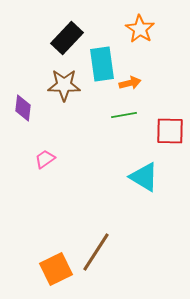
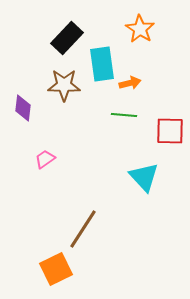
green line: rotated 15 degrees clockwise
cyan triangle: rotated 16 degrees clockwise
brown line: moved 13 px left, 23 px up
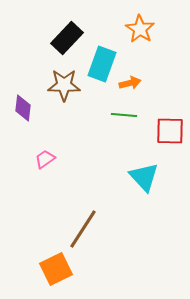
cyan rectangle: rotated 28 degrees clockwise
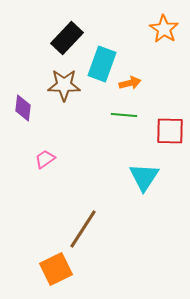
orange star: moved 24 px right
cyan triangle: rotated 16 degrees clockwise
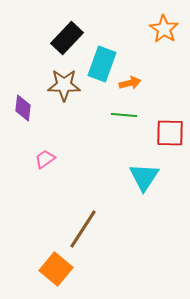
red square: moved 2 px down
orange square: rotated 24 degrees counterclockwise
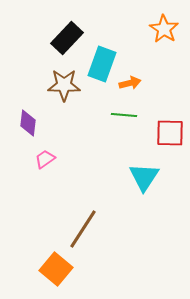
purple diamond: moved 5 px right, 15 px down
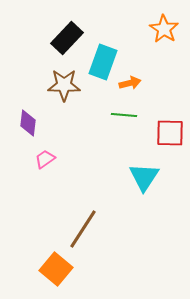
cyan rectangle: moved 1 px right, 2 px up
